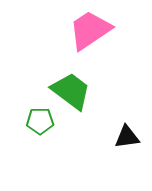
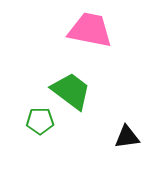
pink trapezoid: rotated 45 degrees clockwise
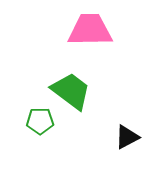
pink trapezoid: rotated 12 degrees counterclockwise
black triangle: rotated 20 degrees counterclockwise
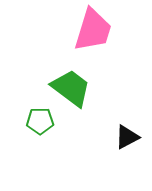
pink trapezoid: moved 3 px right; rotated 108 degrees clockwise
green trapezoid: moved 3 px up
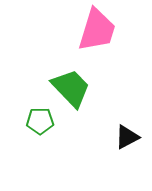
pink trapezoid: moved 4 px right
green trapezoid: rotated 9 degrees clockwise
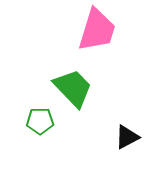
green trapezoid: moved 2 px right
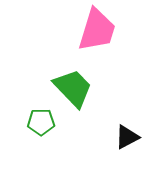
green pentagon: moved 1 px right, 1 px down
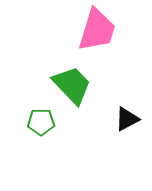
green trapezoid: moved 1 px left, 3 px up
black triangle: moved 18 px up
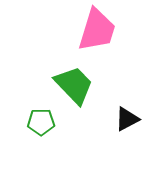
green trapezoid: moved 2 px right
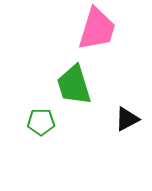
pink trapezoid: moved 1 px up
green trapezoid: rotated 153 degrees counterclockwise
